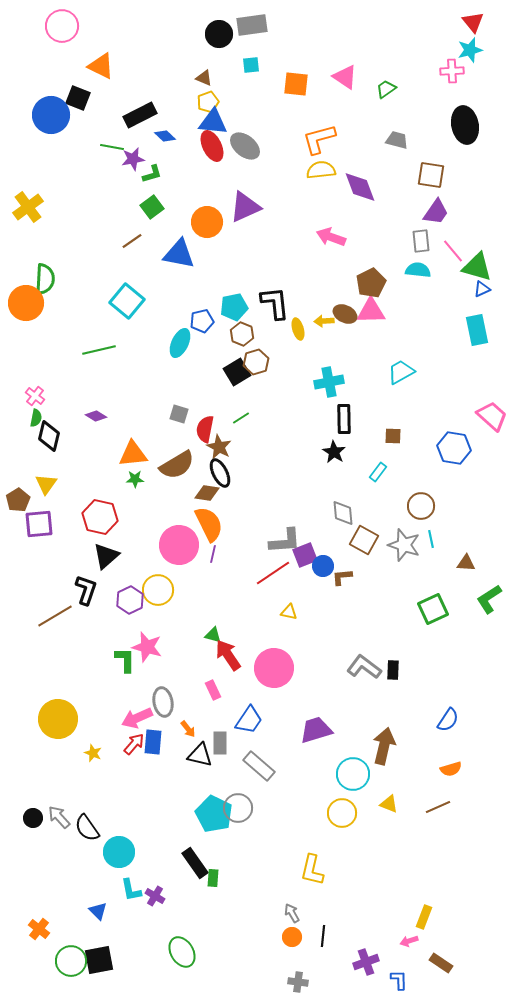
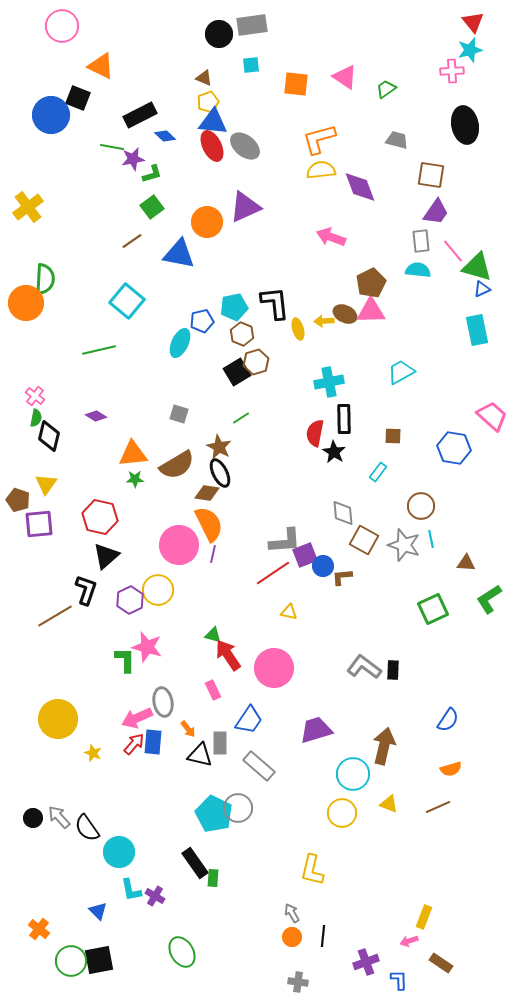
red semicircle at (205, 429): moved 110 px right, 4 px down
brown pentagon at (18, 500): rotated 20 degrees counterclockwise
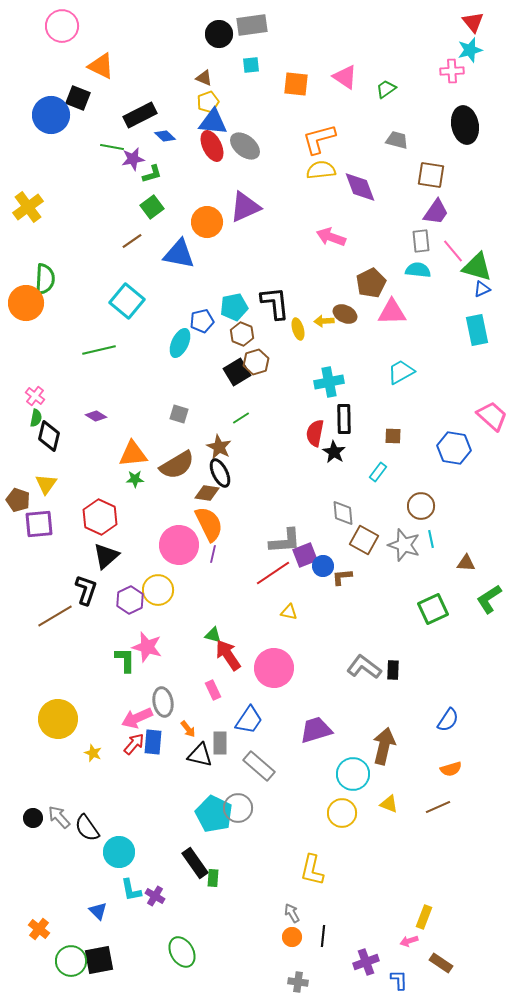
pink triangle at (371, 311): moved 21 px right, 1 px down
red hexagon at (100, 517): rotated 12 degrees clockwise
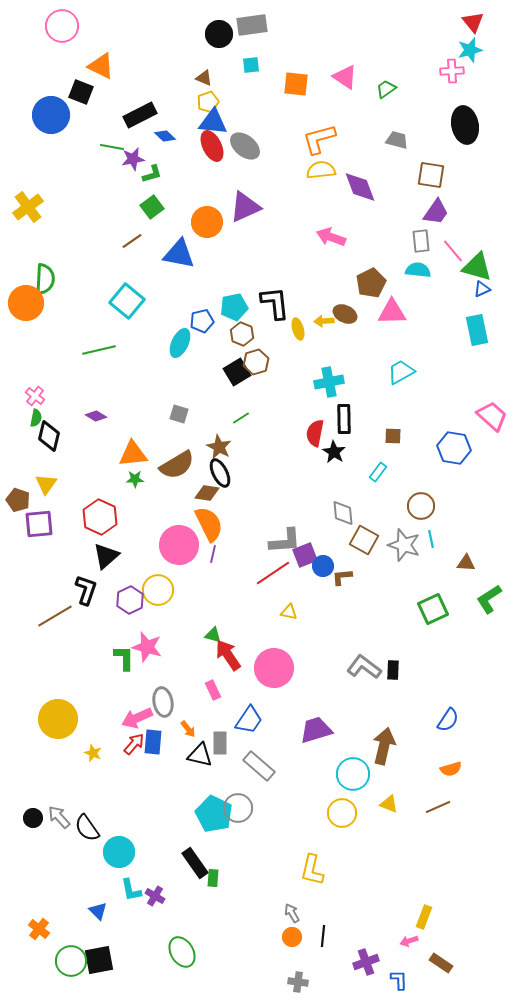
black square at (78, 98): moved 3 px right, 6 px up
green L-shape at (125, 660): moved 1 px left, 2 px up
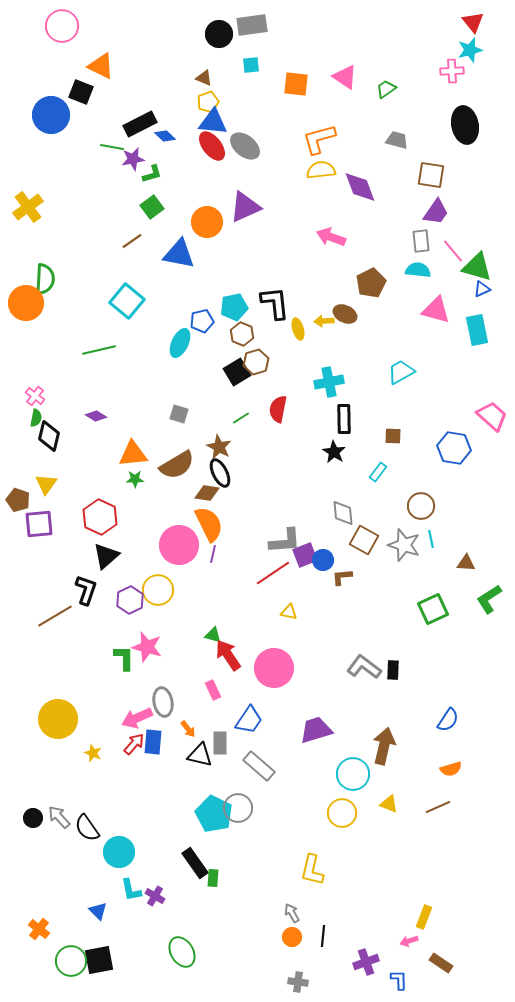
black rectangle at (140, 115): moved 9 px down
red ellipse at (212, 146): rotated 12 degrees counterclockwise
pink triangle at (392, 312): moved 44 px right, 2 px up; rotated 16 degrees clockwise
red semicircle at (315, 433): moved 37 px left, 24 px up
blue circle at (323, 566): moved 6 px up
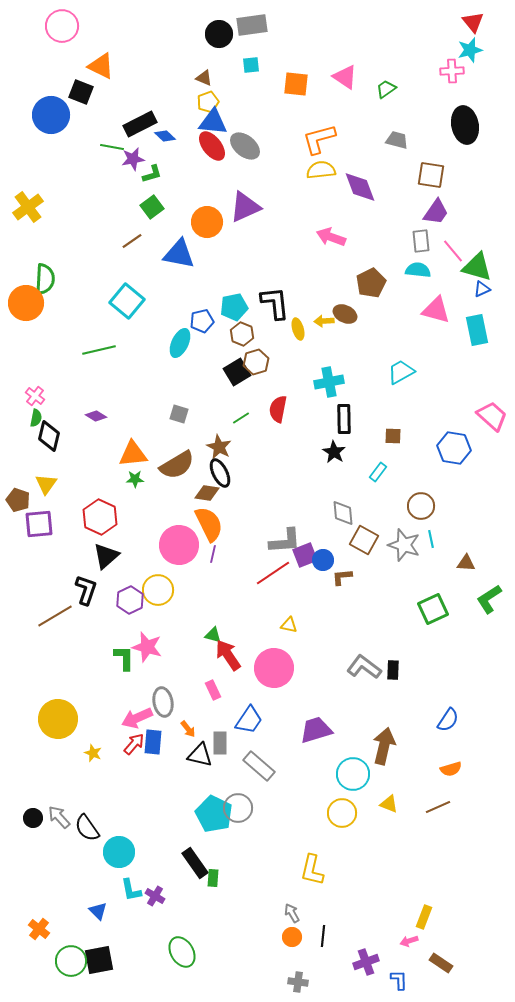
yellow triangle at (289, 612): moved 13 px down
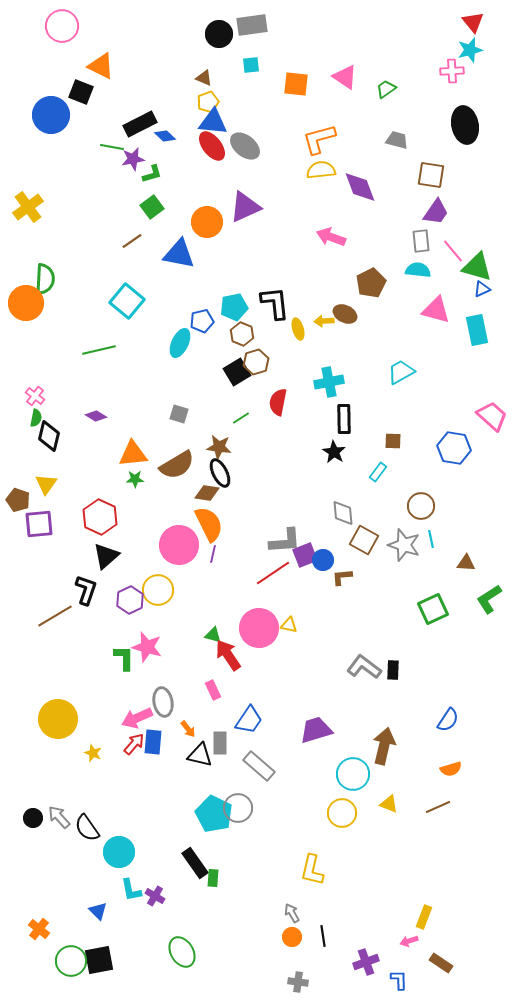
red semicircle at (278, 409): moved 7 px up
brown square at (393, 436): moved 5 px down
brown star at (219, 447): rotated 20 degrees counterclockwise
pink circle at (274, 668): moved 15 px left, 40 px up
black line at (323, 936): rotated 15 degrees counterclockwise
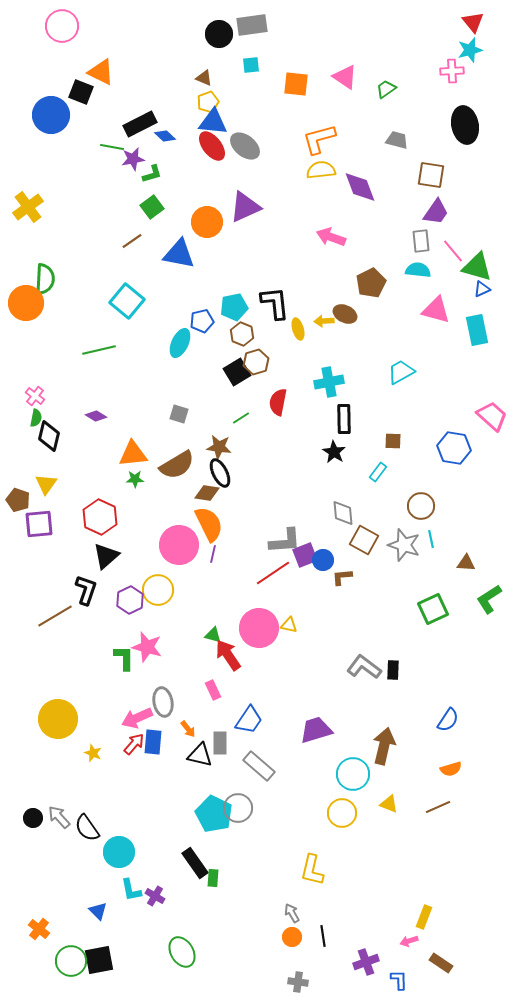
orange triangle at (101, 66): moved 6 px down
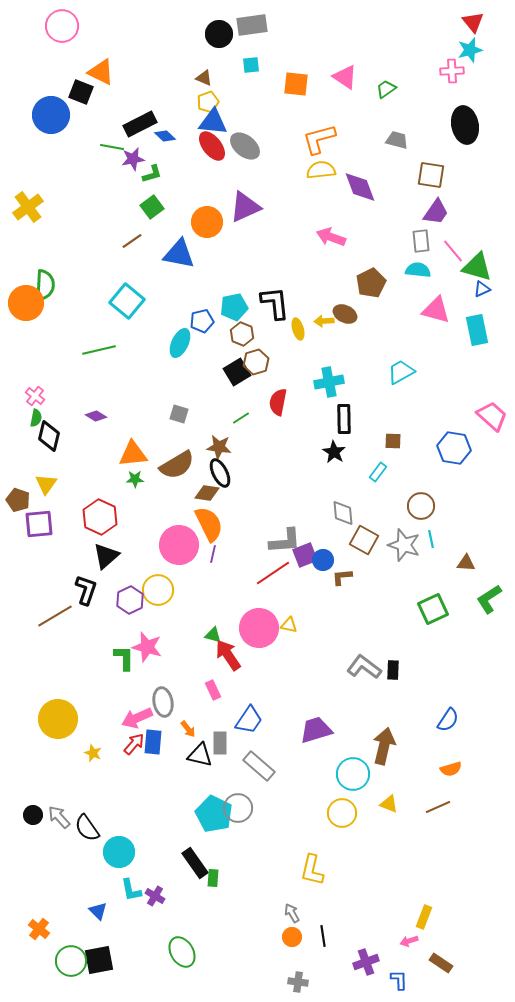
green semicircle at (45, 279): moved 6 px down
black circle at (33, 818): moved 3 px up
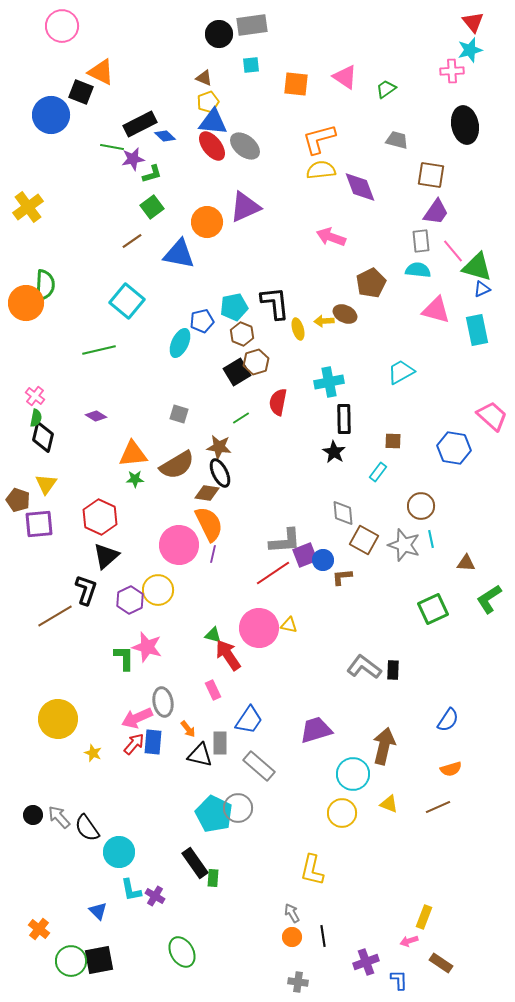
black diamond at (49, 436): moved 6 px left, 1 px down
